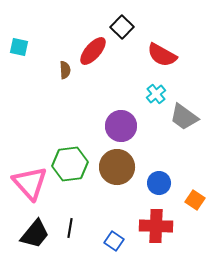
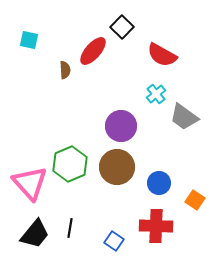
cyan square: moved 10 px right, 7 px up
green hexagon: rotated 16 degrees counterclockwise
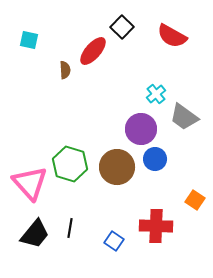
red semicircle: moved 10 px right, 19 px up
purple circle: moved 20 px right, 3 px down
green hexagon: rotated 20 degrees counterclockwise
blue circle: moved 4 px left, 24 px up
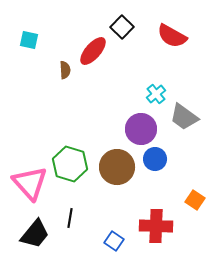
black line: moved 10 px up
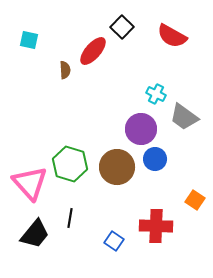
cyan cross: rotated 24 degrees counterclockwise
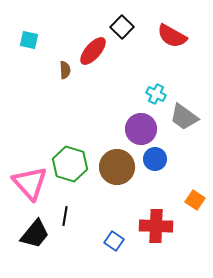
black line: moved 5 px left, 2 px up
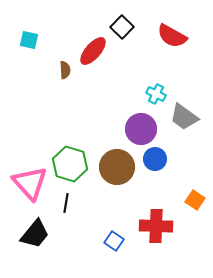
black line: moved 1 px right, 13 px up
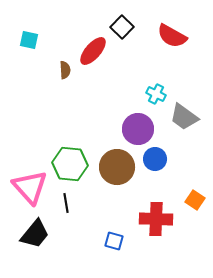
purple circle: moved 3 px left
green hexagon: rotated 12 degrees counterclockwise
pink triangle: moved 4 px down
black line: rotated 18 degrees counterclockwise
red cross: moved 7 px up
blue square: rotated 18 degrees counterclockwise
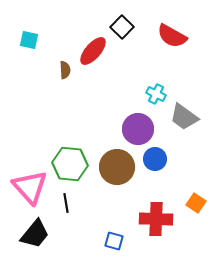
orange square: moved 1 px right, 3 px down
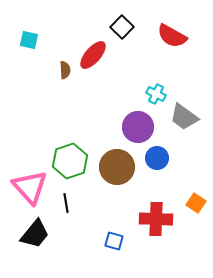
red ellipse: moved 4 px down
purple circle: moved 2 px up
blue circle: moved 2 px right, 1 px up
green hexagon: moved 3 px up; rotated 24 degrees counterclockwise
